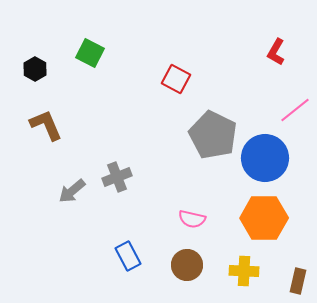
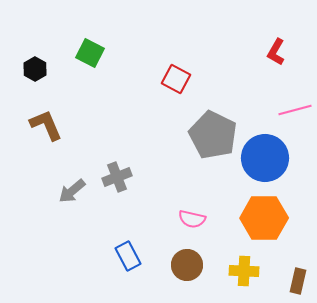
pink line: rotated 24 degrees clockwise
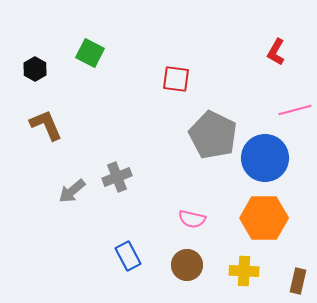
red square: rotated 20 degrees counterclockwise
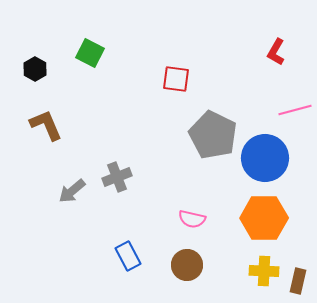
yellow cross: moved 20 px right
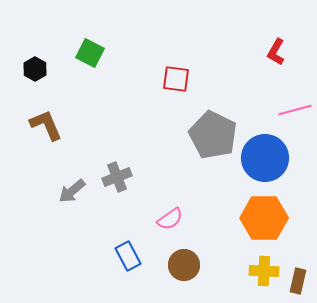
pink semicircle: moved 22 px left; rotated 48 degrees counterclockwise
brown circle: moved 3 px left
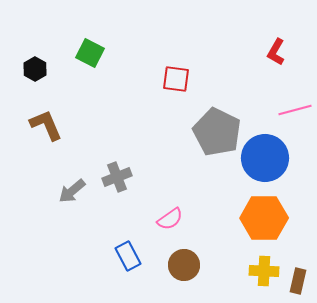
gray pentagon: moved 4 px right, 3 px up
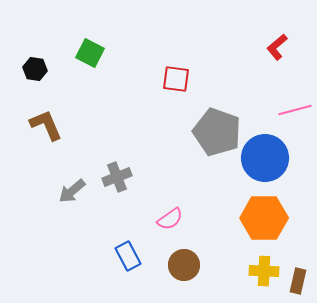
red L-shape: moved 1 px right, 5 px up; rotated 20 degrees clockwise
black hexagon: rotated 20 degrees counterclockwise
gray pentagon: rotated 6 degrees counterclockwise
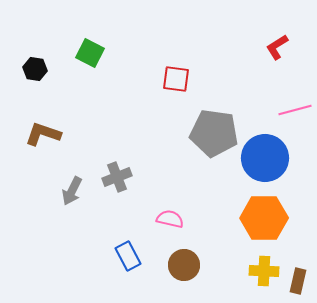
red L-shape: rotated 8 degrees clockwise
brown L-shape: moved 3 px left, 9 px down; rotated 48 degrees counterclockwise
gray pentagon: moved 3 px left, 1 px down; rotated 12 degrees counterclockwise
gray arrow: rotated 24 degrees counterclockwise
pink semicircle: rotated 132 degrees counterclockwise
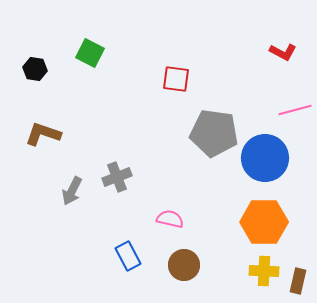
red L-shape: moved 6 px right, 5 px down; rotated 120 degrees counterclockwise
orange hexagon: moved 4 px down
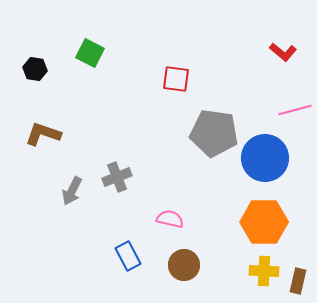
red L-shape: rotated 12 degrees clockwise
